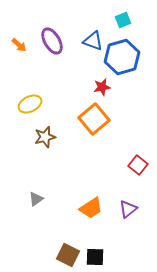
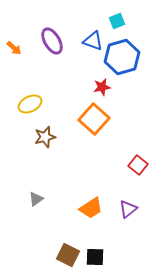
cyan square: moved 6 px left, 1 px down
orange arrow: moved 5 px left, 3 px down
orange square: rotated 8 degrees counterclockwise
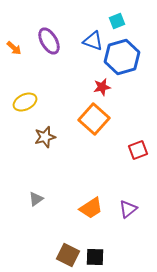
purple ellipse: moved 3 px left
yellow ellipse: moved 5 px left, 2 px up
red square: moved 15 px up; rotated 30 degrees clockwise
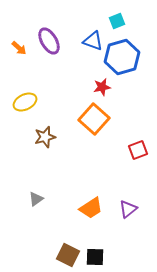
orange arrow: moved 5 px right
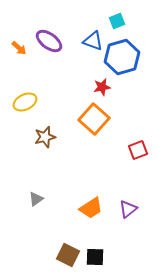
purple ellipse: rotated 24 degrees counterclockwise
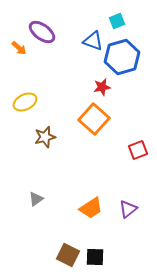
purple ellipse: moved 7 px left, 9 px up
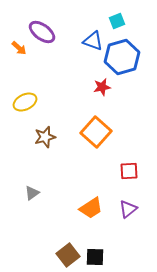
orange square: moved 2 px right, 13 px down
red square: moved 9 px left, 21 px down; rotated 18 degrees clockwise
gray triangle: moved 4 px left, 6 px up
brown square: rotated 25 degrees clockwise
